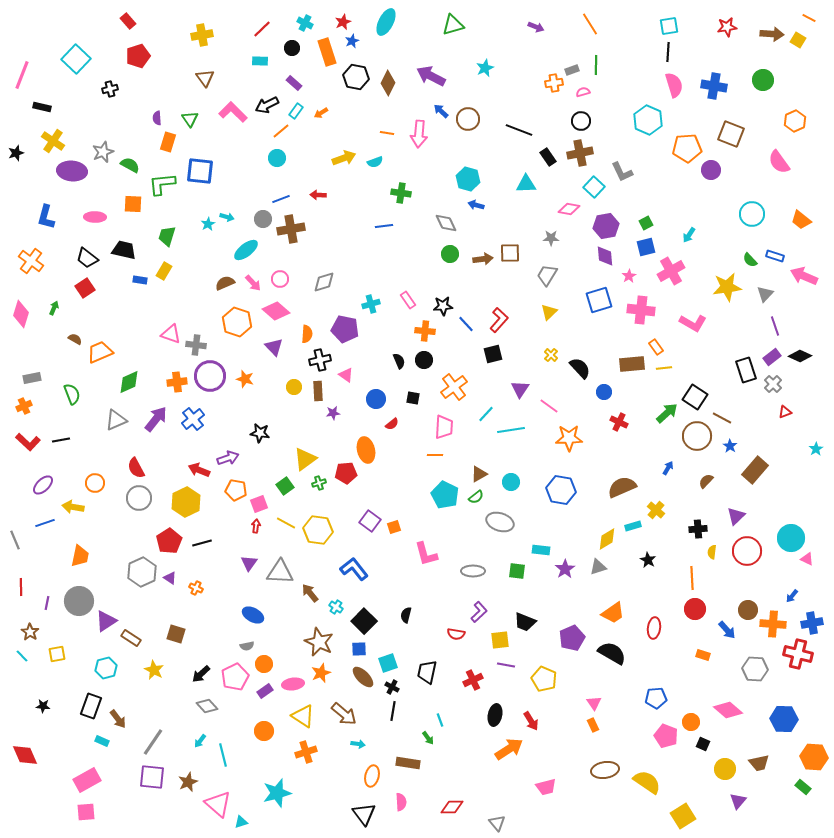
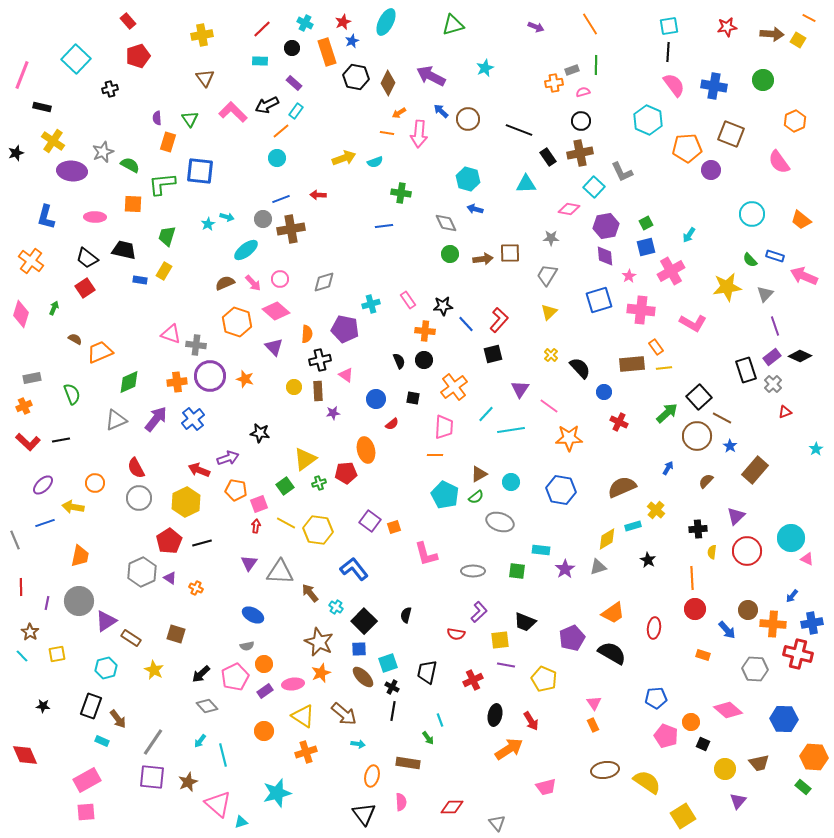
pink semicircle at (674, 85): rotated 20 degrees counterclockwise
orange arrow at (321, 113): moved 78 px right
blue arrow at (476, 205): moved 1 px left, 4 px down
black square at (695, 397): moved 4 px right; rotated 15 degrees clockwise
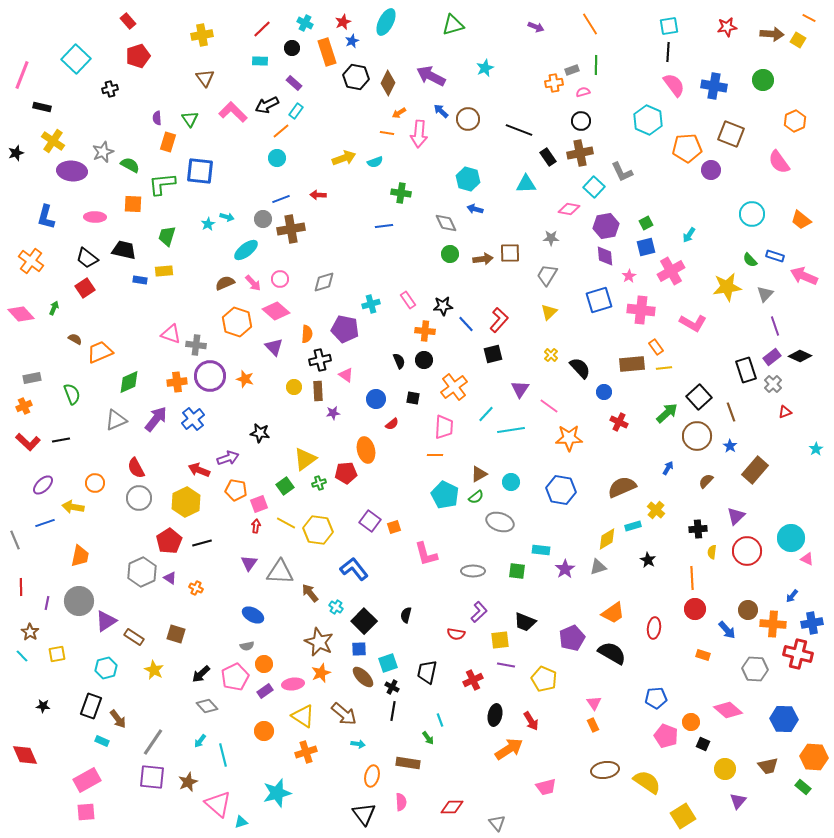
yellow rectangle at (164, 271): rotated 54 degrees clockwise
pink diamond at (21, 314): rotated 60 degrees counterclockwise
brown line at (722, 418): moved 9 px right, 6 px up; rotated 42 degrees clockwise
brown rectangle at (131, 638): moved 3 px right, 1 px up
brown trapezoid at (759, 763): moved 9 px right, 3 px down
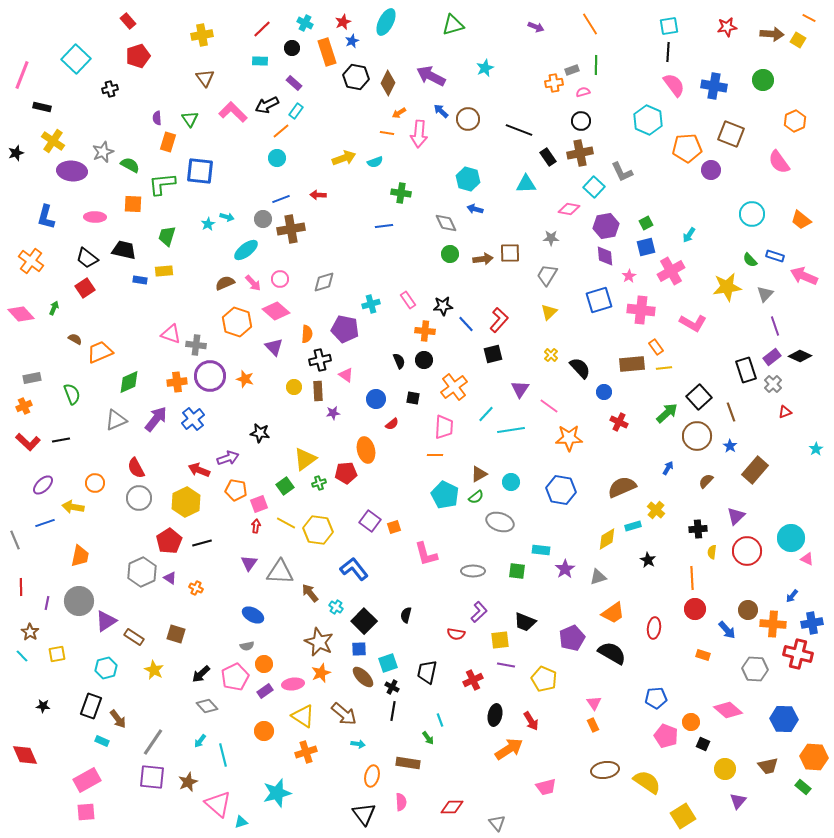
gray triangle at (598, 567): moved 10 px down
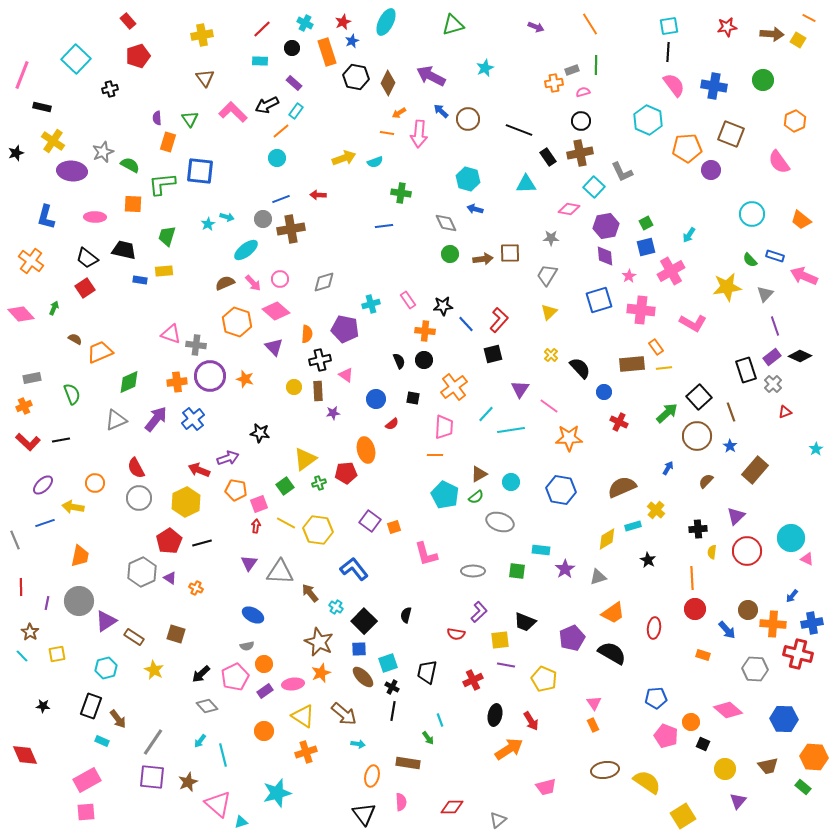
gray triangle at (497, 823): moved 1 px right, 3 px up; rotated 30 degrees clockwise
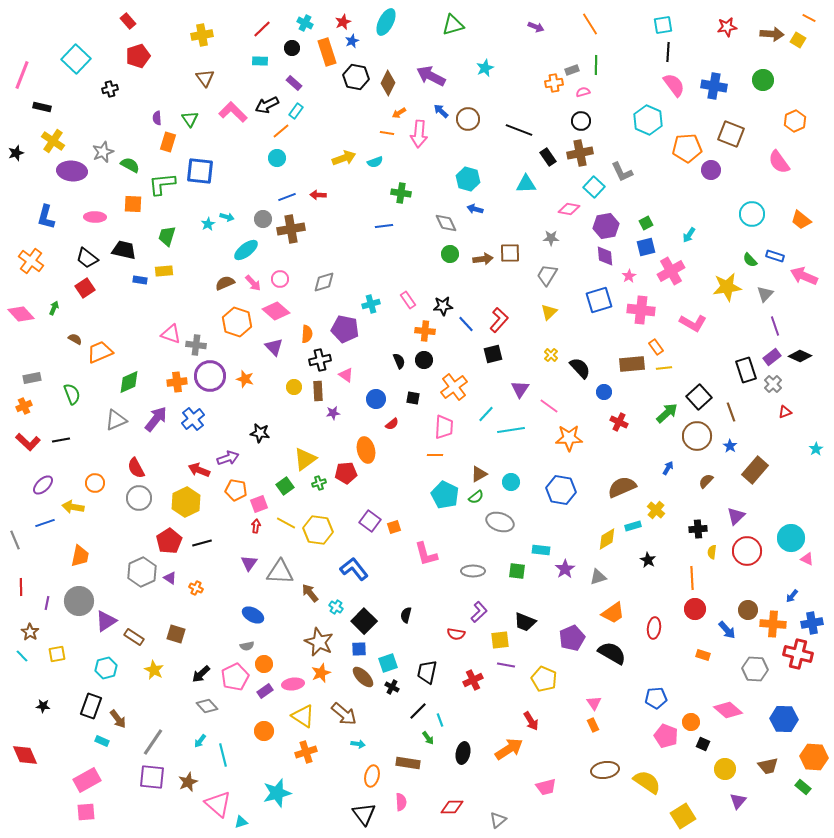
cyan square at (669, 26): moved 6 px left, 1 px up
blue line at (281, 199): moved 6 px right, 2 px up
black line at (393, 711): moved 25 px right; rotated 36 degrees clockwise
black ellipse at (495, 715): moved 32 px left, 38 px down
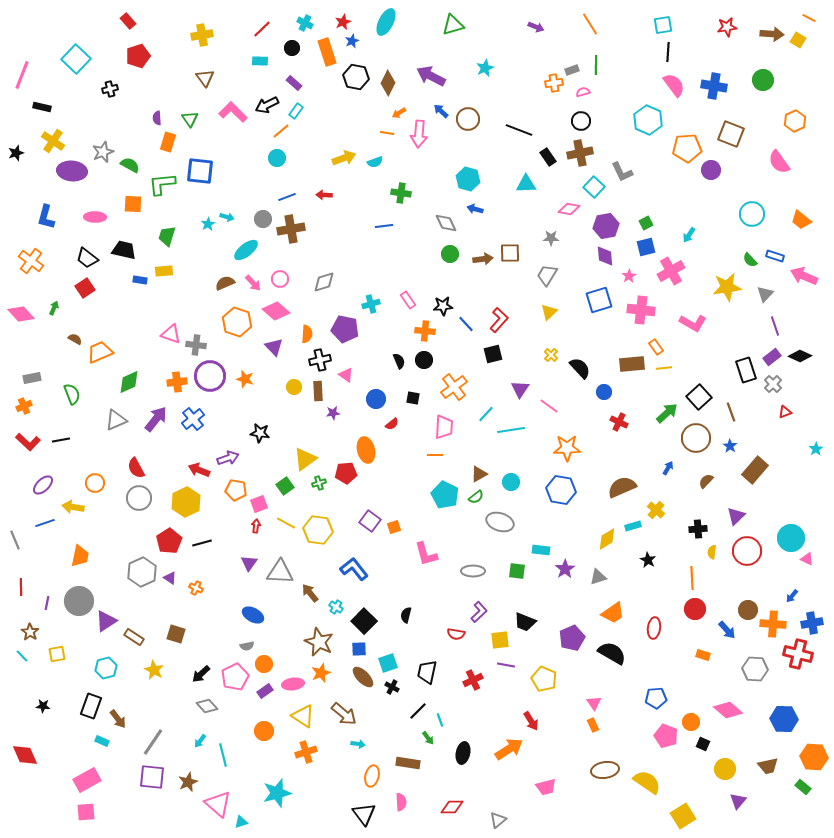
red arrow at (318, 195): moved 6 px right
brown circle at (697, 436): moved 1 px left, 2 px down
orange star at (569, 438): moved 2 px left, 10 px down
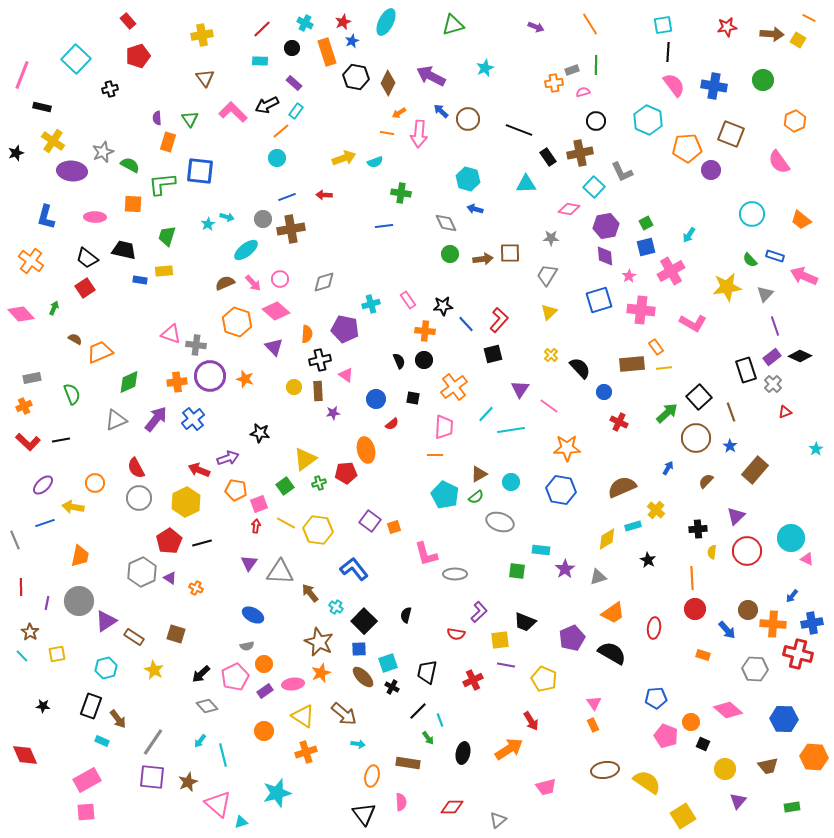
black circle at (581, 121): moved 15 px right
gray ellipse at (473, 571): moved 18 px left, 3 px down
green rectangle at (803, 787): moved 11 px left, 20 px down; rotated 49 degrees counterclockwise
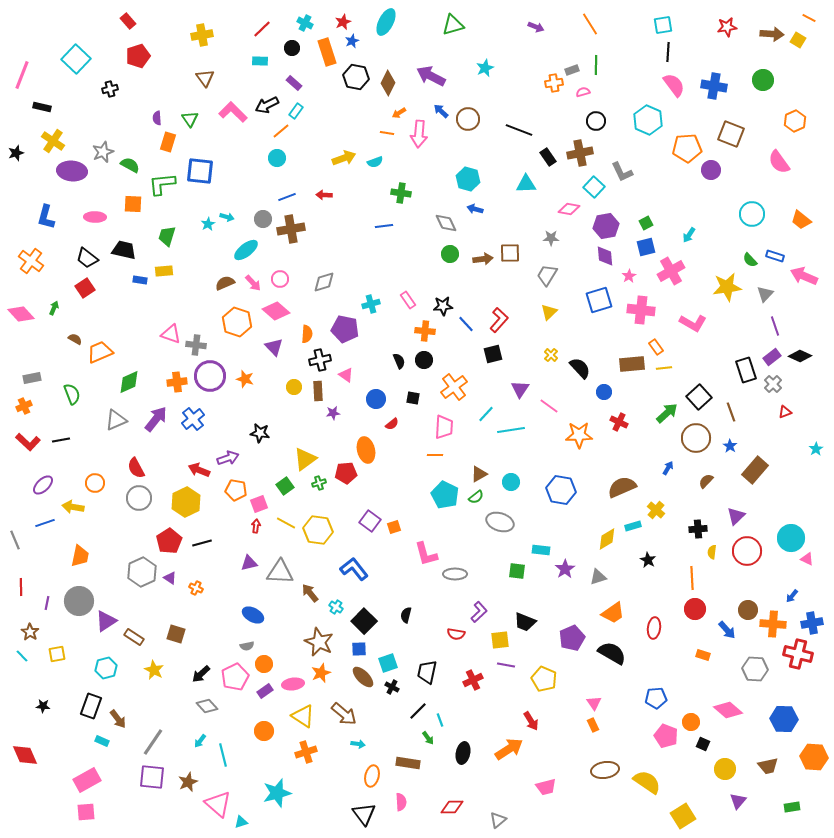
orange star at (567, 448): moved 12 px right, 13 px up
purple triangle at (249, 563): rotated 42 degrees clockwise
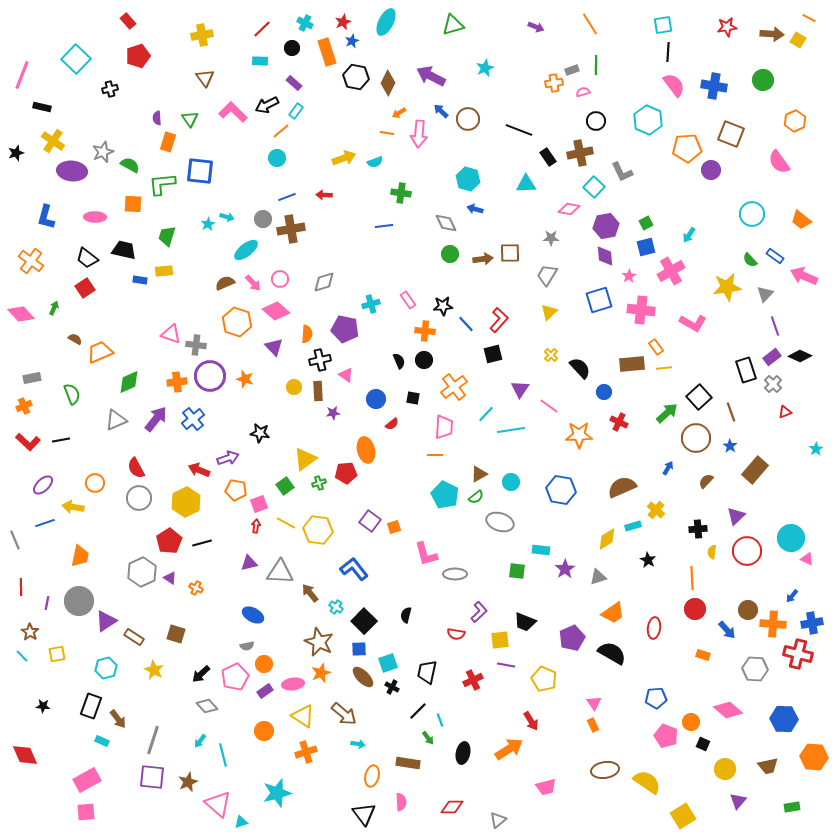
blue rectangle at (775, 256): rotated 18 degrees clockwise
gray line at (153, 742): moved 2 px up; rotated 16 degrees counterclockwise
